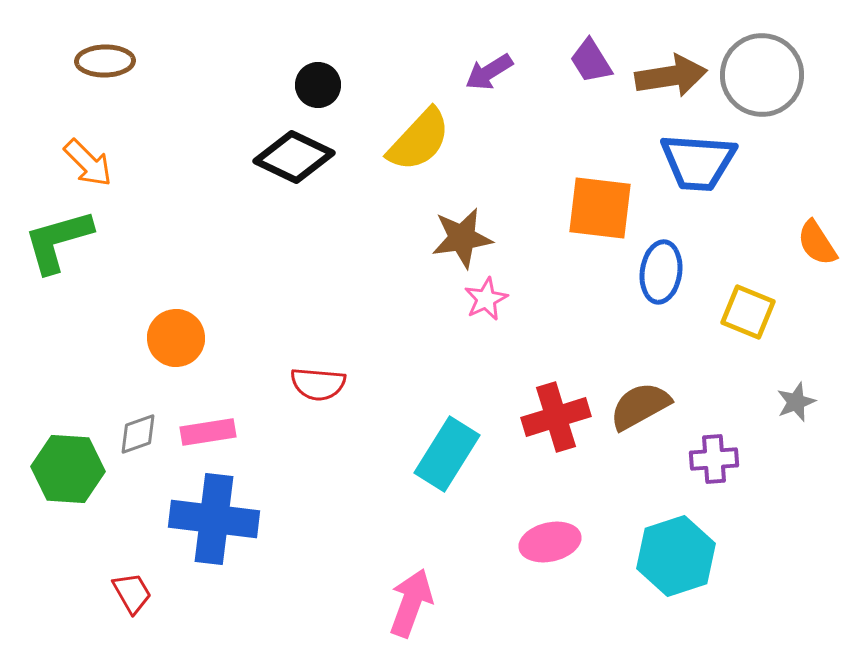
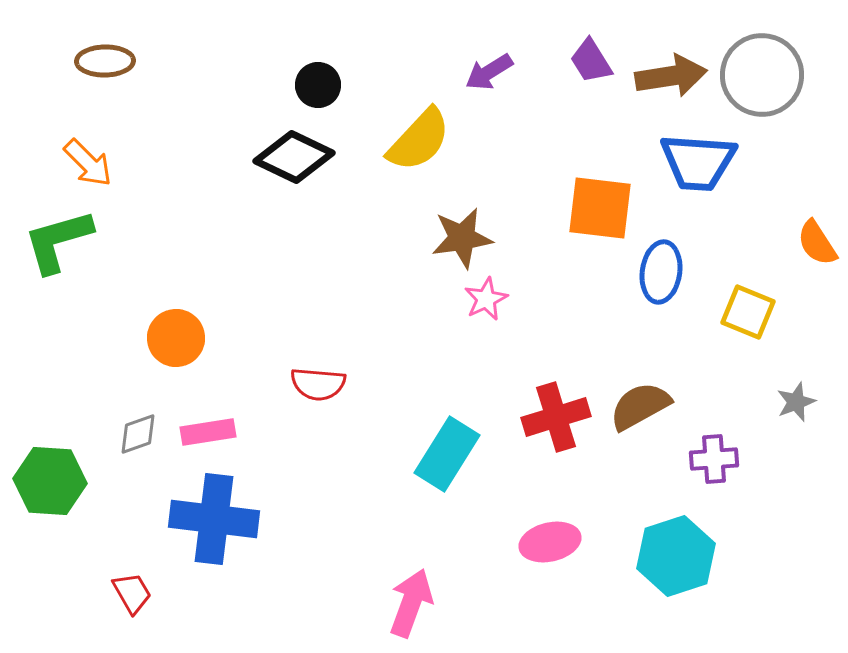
green hexagon: moved 18 px left, 12 px down
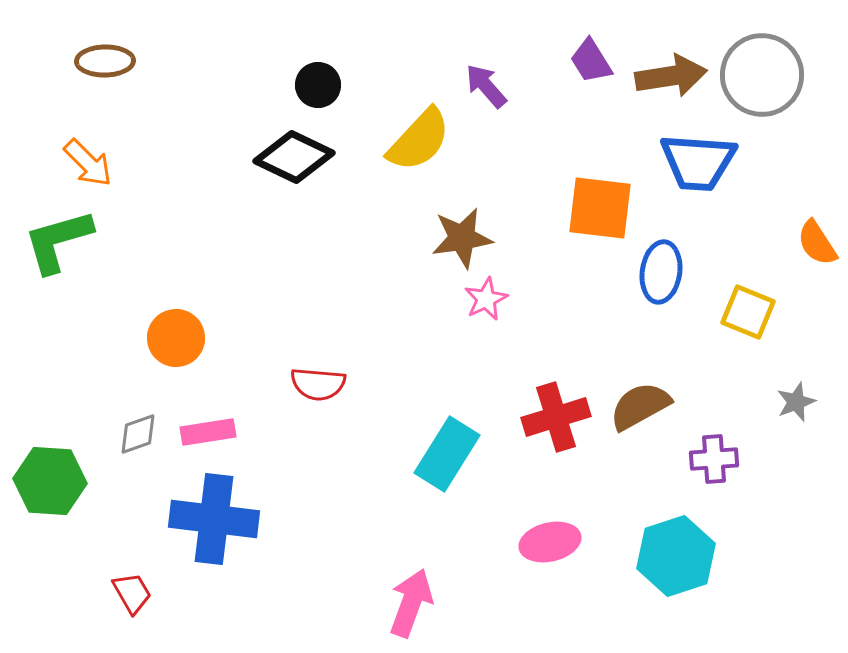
purple arrow: moved 3 px left, 14 px down; rotated 81 degrees clockwise
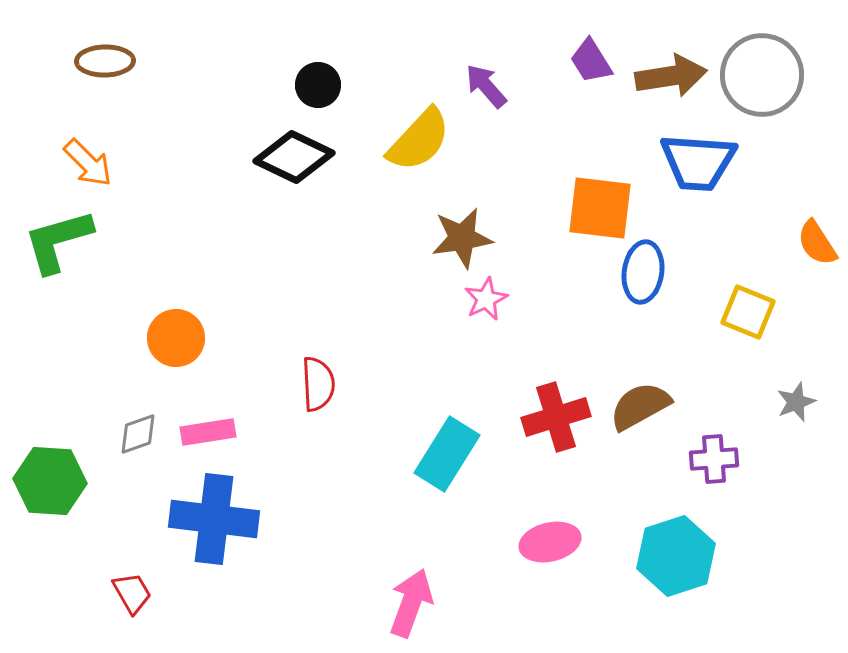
blue ellipse: moved 18 px left
red semicircle: rotated 98 degrees counterclockwise
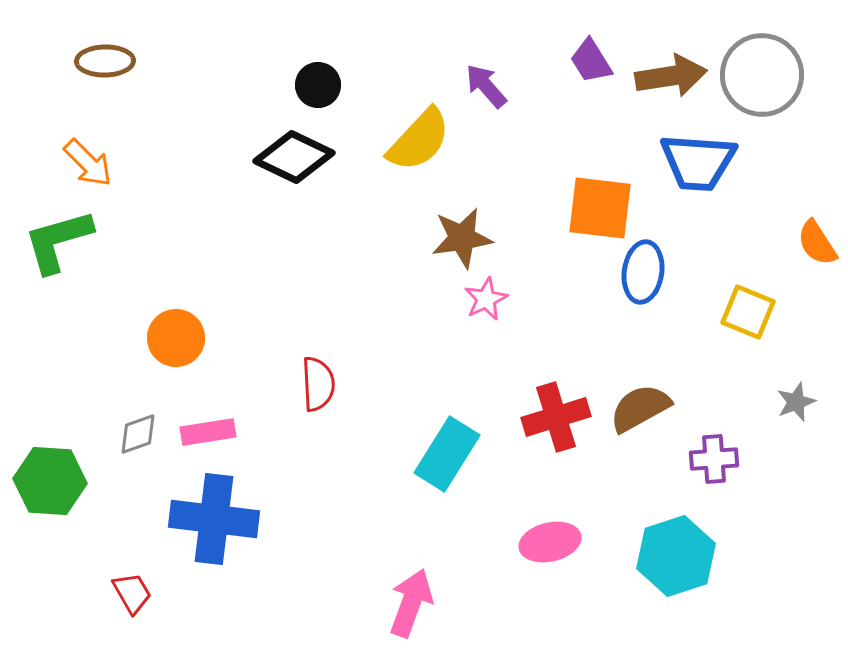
brown semicircle: moved 2 px down
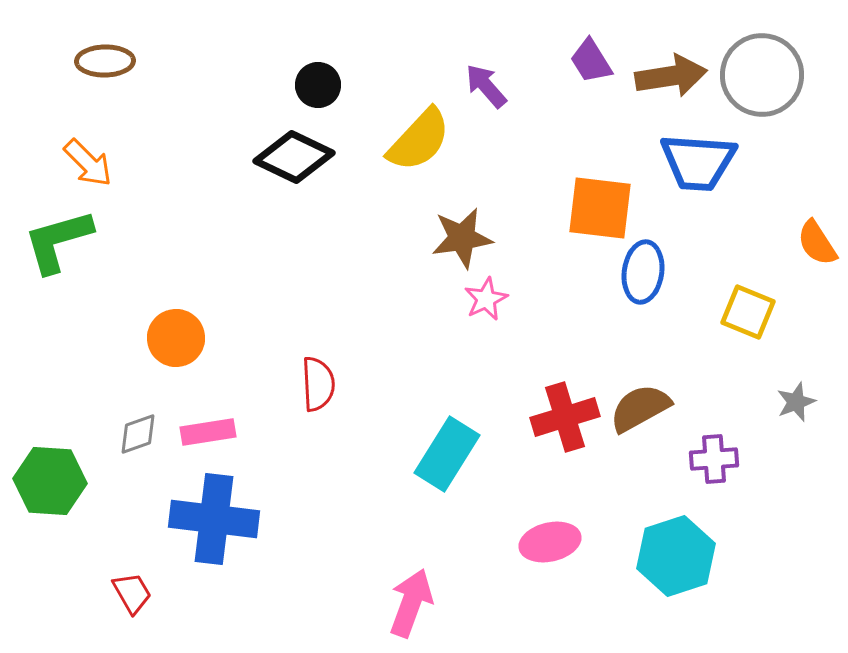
red cross: moved 9 px right
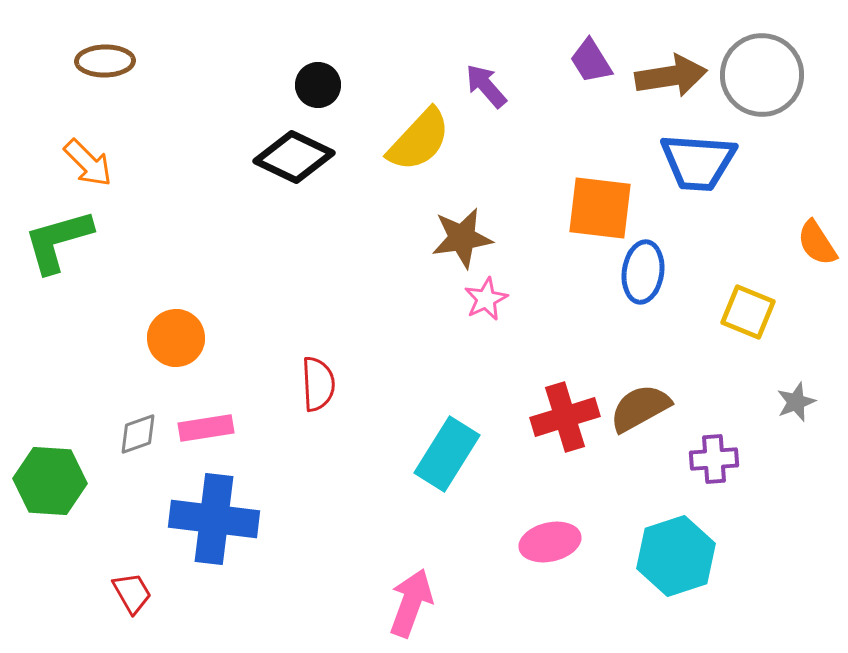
pink rectangle: moved 2 px left, 4 px up
